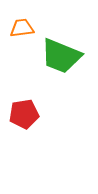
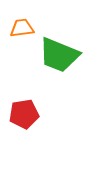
green trapezoid: moved 2 px left, 1 px up
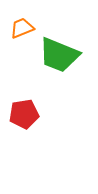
orange trapezoid: rotated 15 degrees counterclockwise
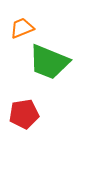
green trapezoid: moved 10 px left, 7 px down
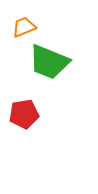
orange trapezoid: moved 2 px right, 1 px up
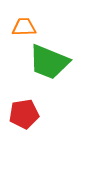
orange trapezoid: rotated 20 degrees clockwise
